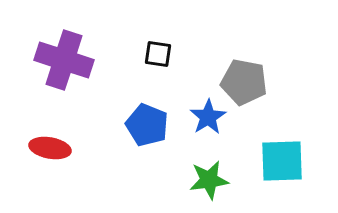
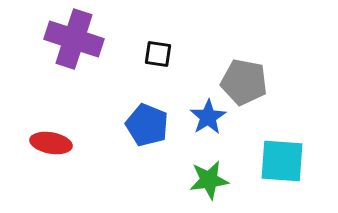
purple cross: moved 10 px right, 21 px up
red ellipse: moved 1 px right, 5 px up
cyan square: rotated 6 degrees clockwise
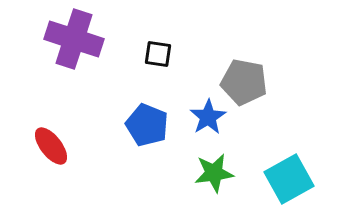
red ellipse: moved 3 px down; rotated 42 degrees clockwise
cyan square: moved 7 px right, 18 px down; rotated 33 degrees counterclockwise
green star: moved 5 px right, 7 px up
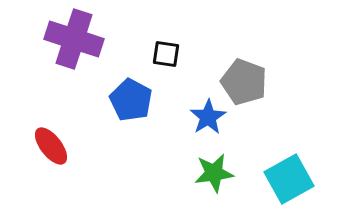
black square: moved 8 px right
gray pentagon: rotated 9 degrees clockwise
blue pentagon: moved 16 px left, 25 px up; rotated 6 degrees clockwise
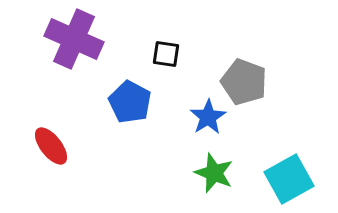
purple cross: rotated 6 degrees clockwise
blue pentagon: moved 1 px left, 2 px down
green star: rotated 30 degrees clockwise
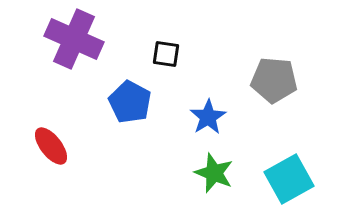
gray pentagon: moved 30 px right, 2 px up; rotated 15 degrees counterclockwise
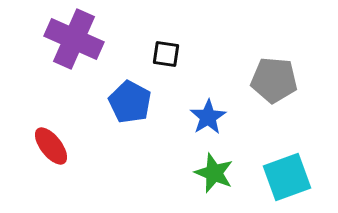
cyan square: moved 2 px left, 2 px up; rotated 9 degrees clockwise
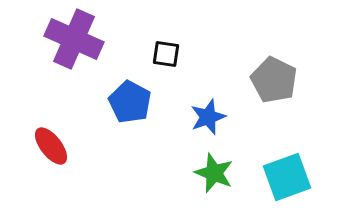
gray pentagon: rotated 21 degrees clockwise
blue star: rotated 12 degrees clockwise
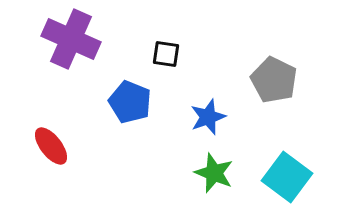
purple cross: moved 3 px left
blue pentagon: rotated 6 degrees counterclockwise
cyan square: rotated 33 degrees counterclockwise
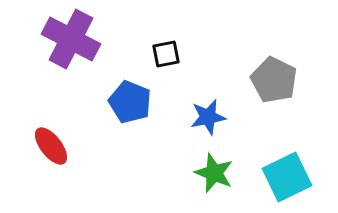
purple cross: rotated 4 degrees clockwise
black square: rotated 20 degrees counterclockwise
blue star: rotated 9 degrees clockwise
cyan square: rotated 27 degrees clockwise
